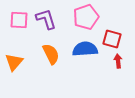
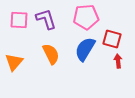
pink pentagon: rotated 15 degrees clockwise
blue semicircle: rotated 55 degrees counterclockwise
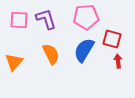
blue semicircle: moved 1 px left, 1 px down
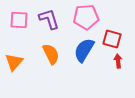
purple L-shape: moved 3 px right
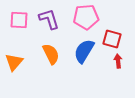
blue semicircle: moved 1 px down
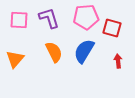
purple L-shape: moved 1 px up
red square: moved 11 px up
orange semicircle: moved 3 px right, 2 px up
orange triangle: moved 1 px right, 3 px up
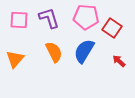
pink pentagon: rotated 10 degrees clockwise
red square: rotated 18 degrees clockwise
red arrow: moved 1 px right; rotated 40 degrees counterclockwise
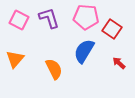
pink square: rotated 24 degrees clockwise
red square: moved 1 px down
orange semicircle: moved 17 px down
red arrow: moved 2 px down
